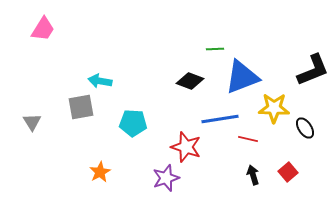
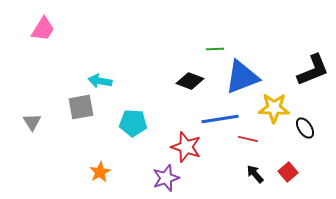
black arrow: moved 2 px right, 1 px up; rotated 24 degrees counterclockwise
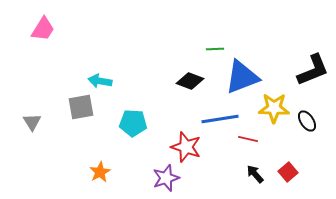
black ellipse: moved 2 px right, 7 px up
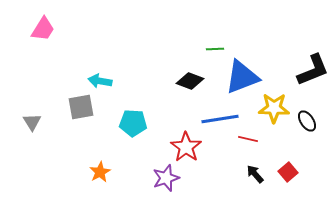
red star: rotated 16 degrees clockwise
